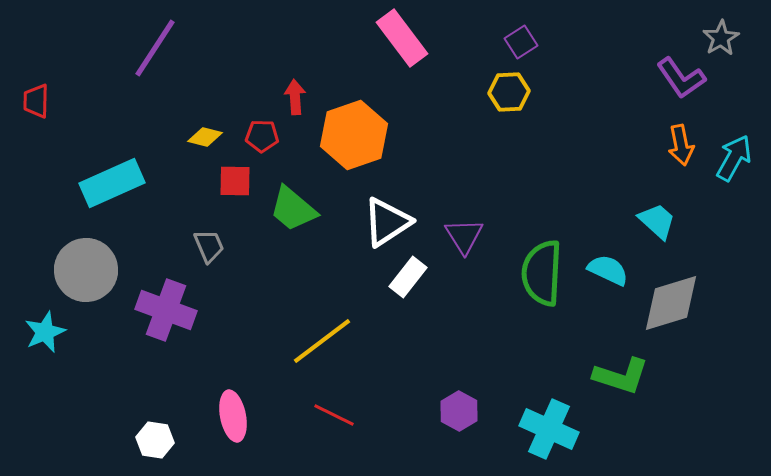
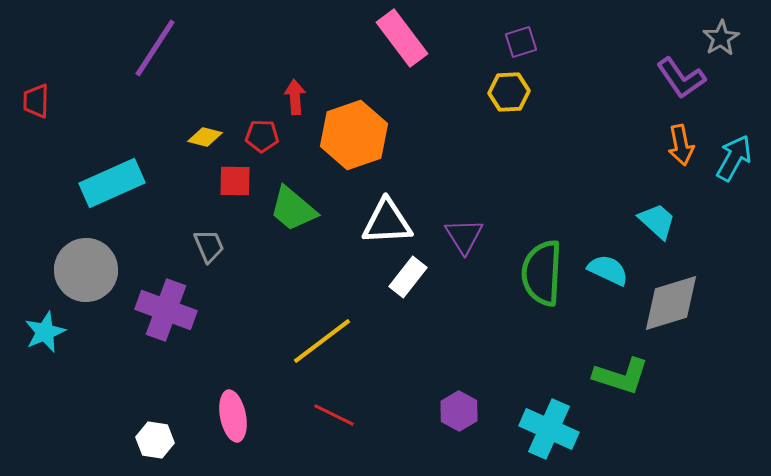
purple square: rotated 16 degrees clockwise
white triangle: rotated 30 degrees clockwise
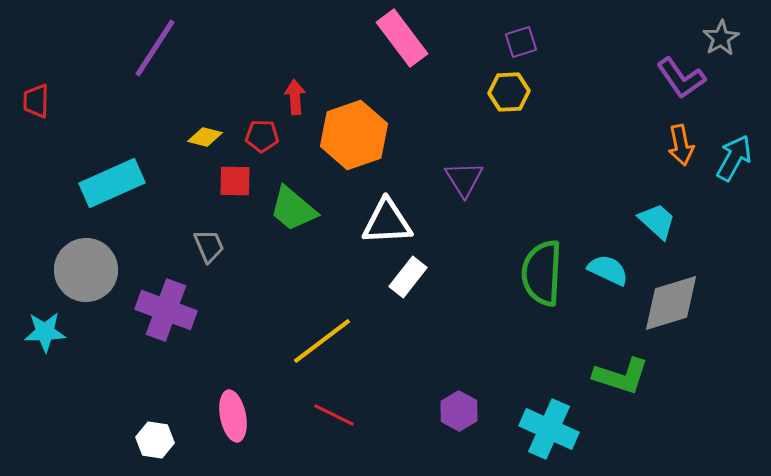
purple triangle: moved 57 px up
cyan star: rotated 21 degrees clockwise
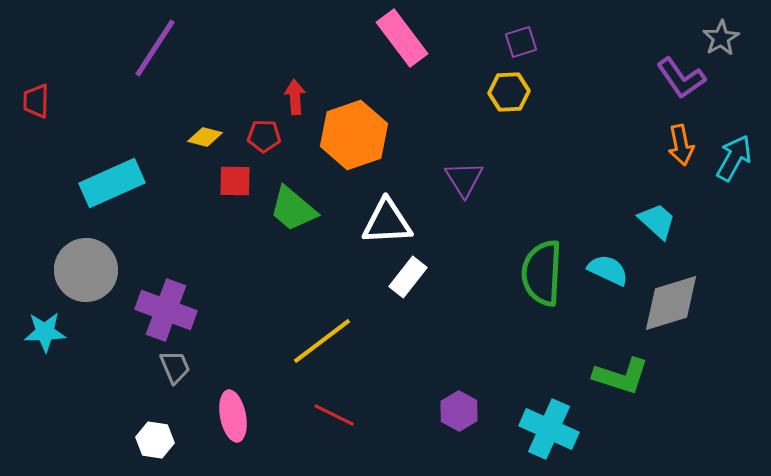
red pentagon: moved 2 px right
gray trapezoid: moved 34 px left, 121 px down
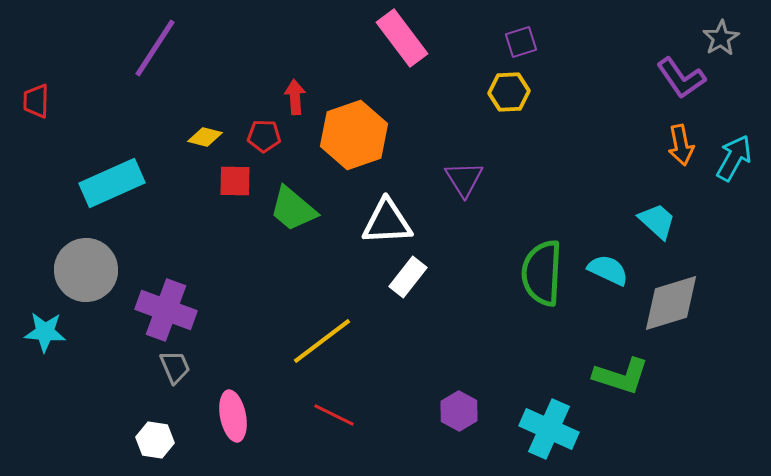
cyan star: rotated 6 degrees clockwise
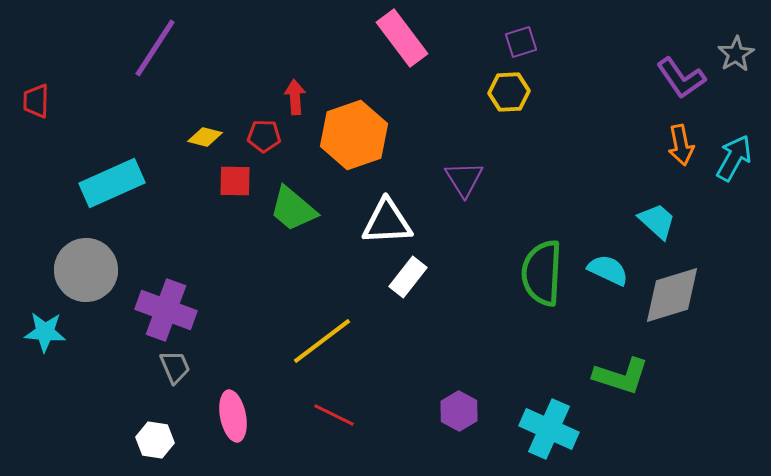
gray star: moved 15 px right, 16 px down
gray diamond: moved 1 px right, 8 px up
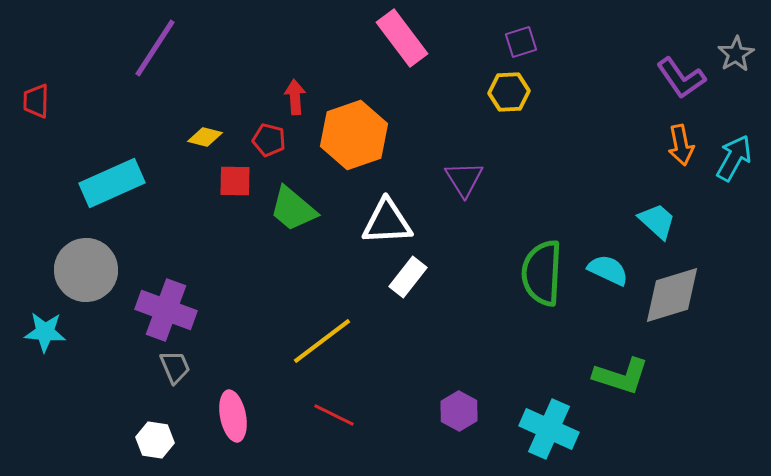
red pentagon: moved 5 px right, 4 px down; rotated 12 degrees clockwise
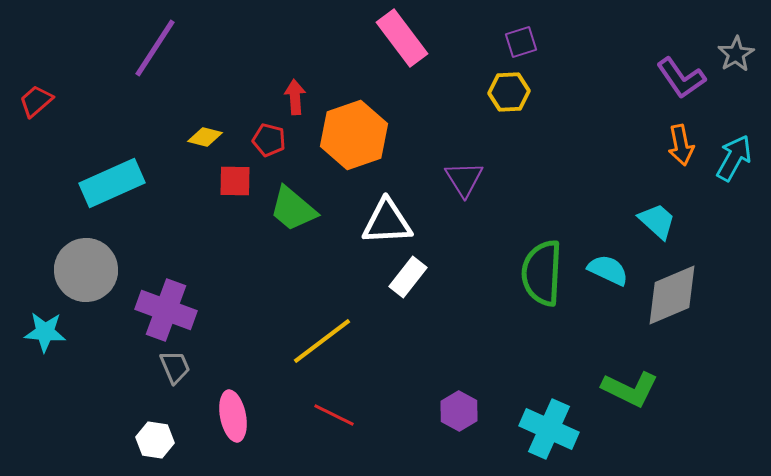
red trapezoid: rotated 48 degrees clockwise
gray diamond: rotated 6 degrees counterclockwise
green L-shape: moved 9 px right, 13 px down; rotated 8 degrees clockwise
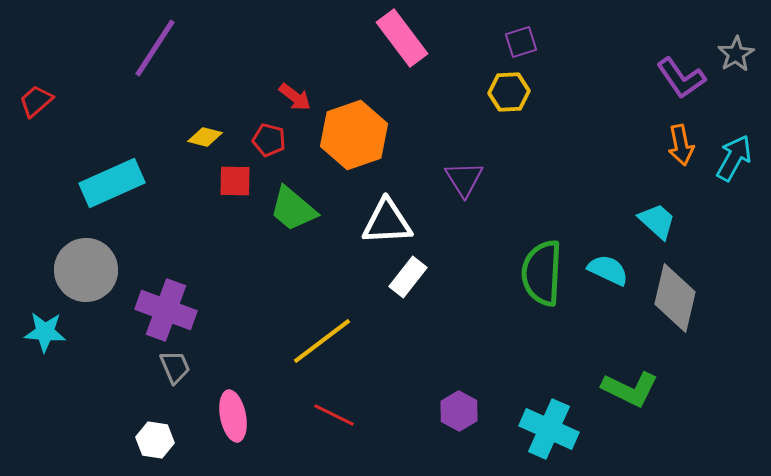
red arrow: rotated 132 degrees clockwise
gray diamond: moved 3 px right, 3 px down; rotated 54 degrees counterclockwise
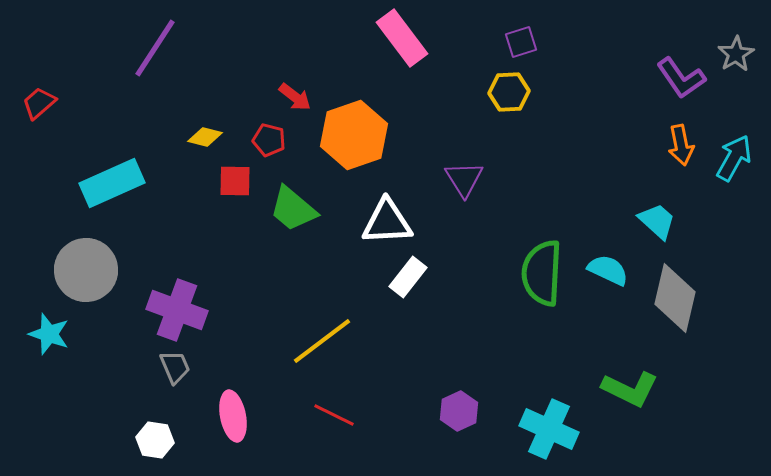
red trapezoid: moved 3 px right, 2 px down
purple cross: moved 11 px right
cyan star: moved 4 px right, 2 px down; rotated 15 degrees clockwise
purple hexagon: rotated 6 degrees clockwise
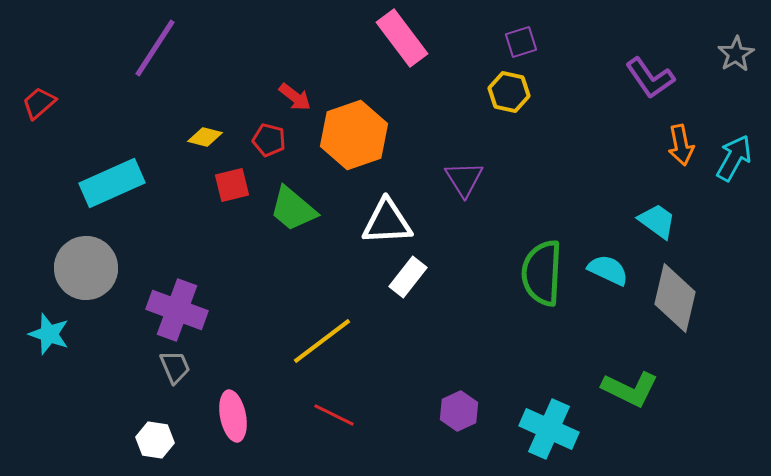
purple L-shape: moved 31 px left
yellow hexagon: rotated 15 degrees clockwise
red square: moved 3 px left, 4 px down; rotated 15 degrees counterclockwise
cyan trapezoid: rotated 6 degrees counterclockwise
gray circle: moved 2 px up
